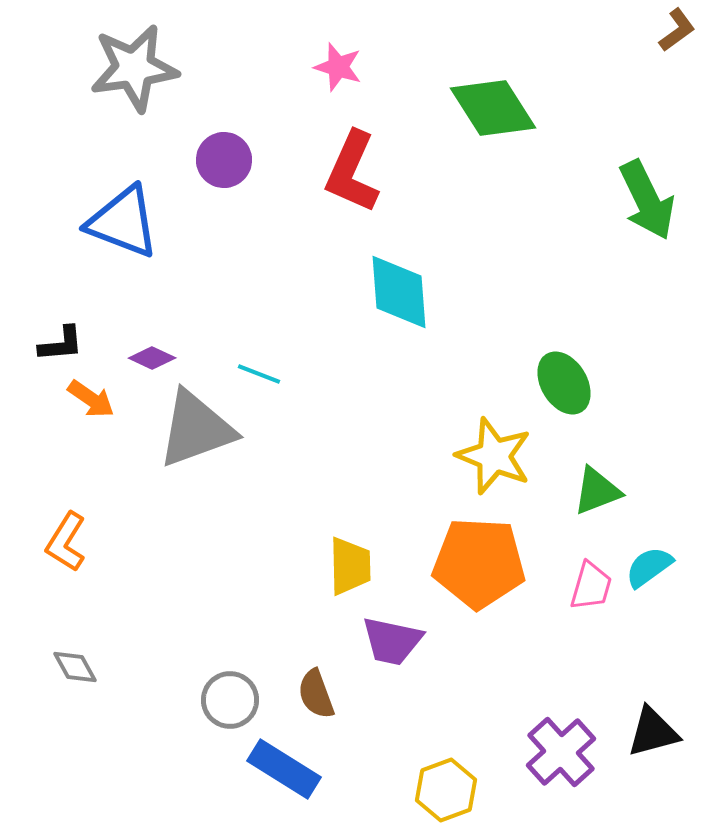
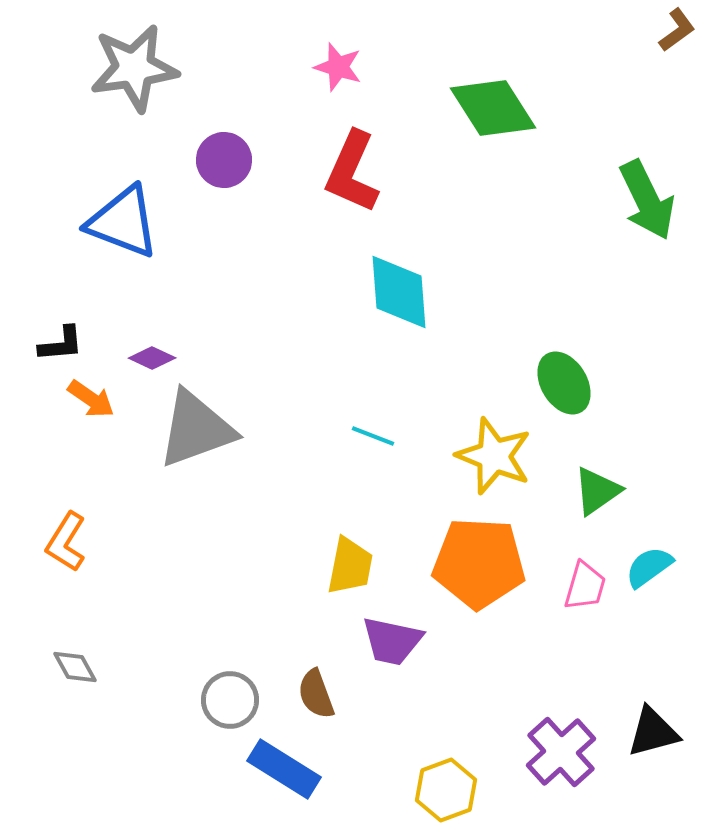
cyan line: moved 114 px right, 62 px down
green triangle: rotated 14 degrees counterclockwise
yellow trapezoid: rotated 12 degrees clockwise
pink trapezoid: moved 6 px left
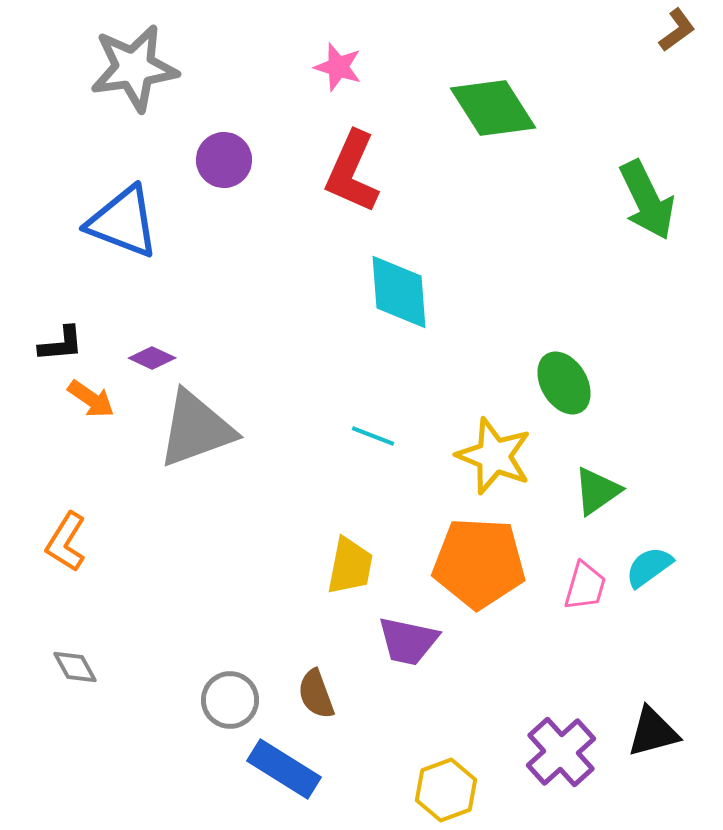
purple trapezoid: moved 16 px right
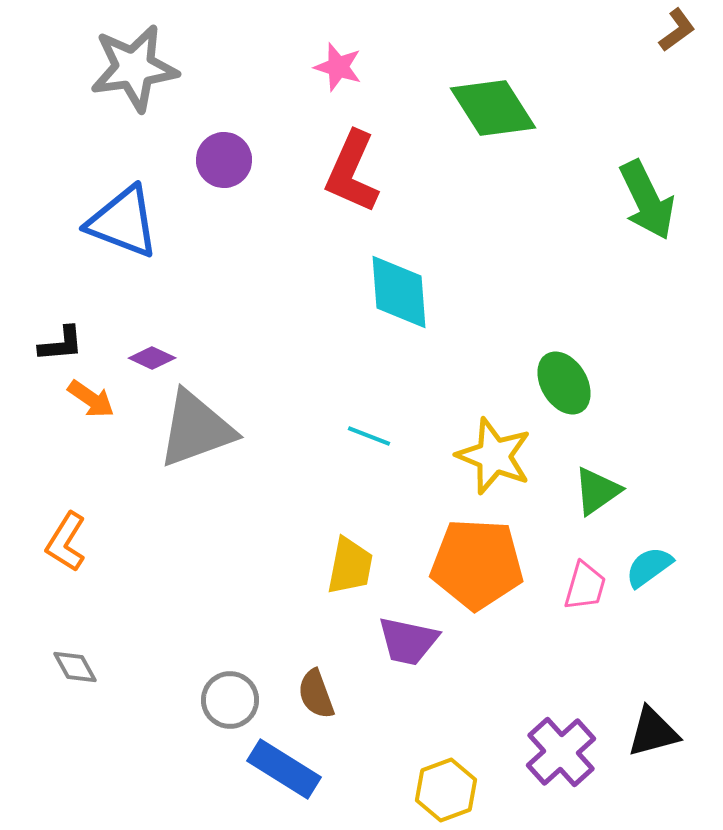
cyan line: moved 4 px left
orange pentagon: moved 2 px left, 1 px down
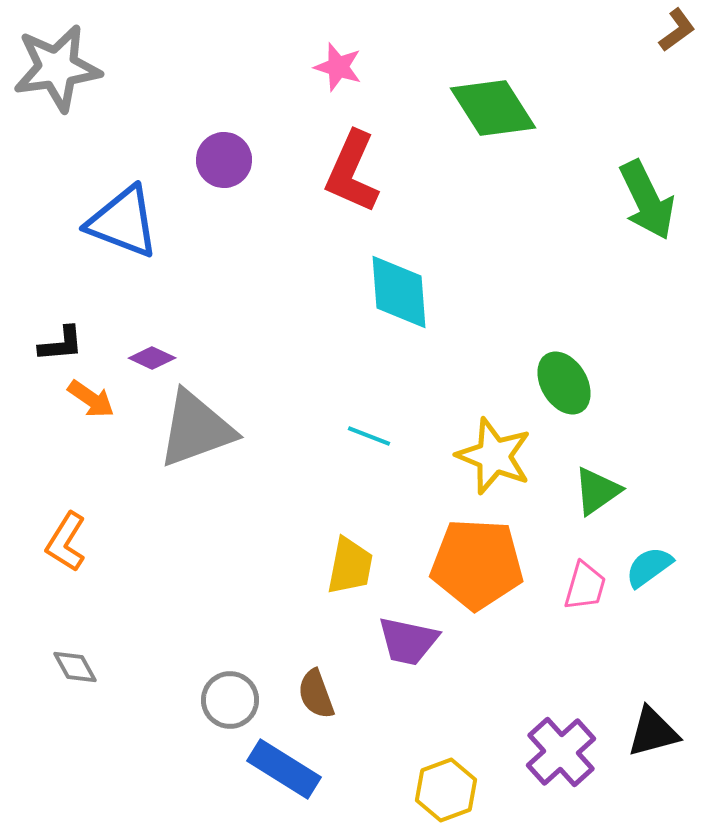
gray star: moved 77 px left
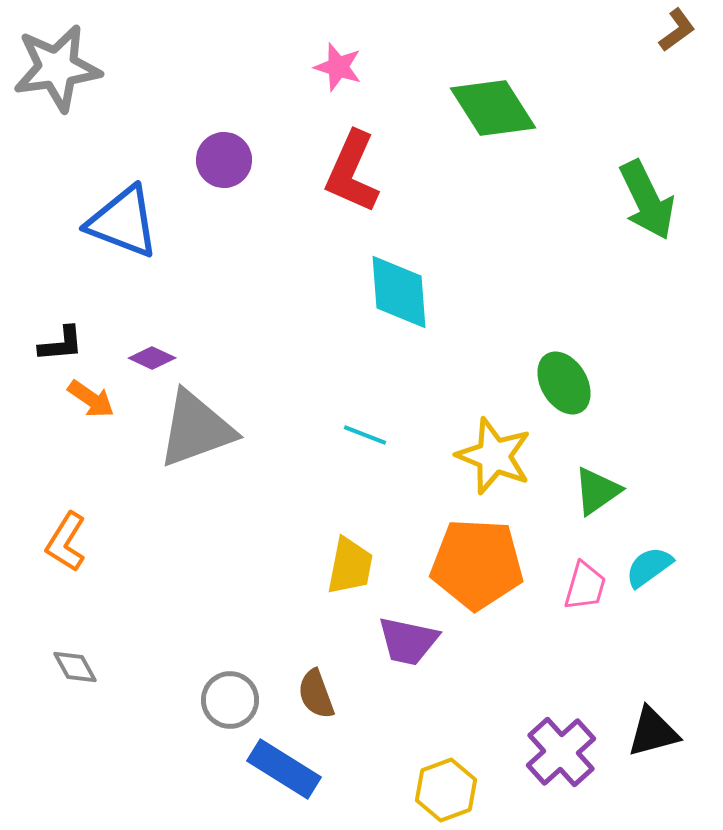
cyan line: moved 4 px left, 1 px up
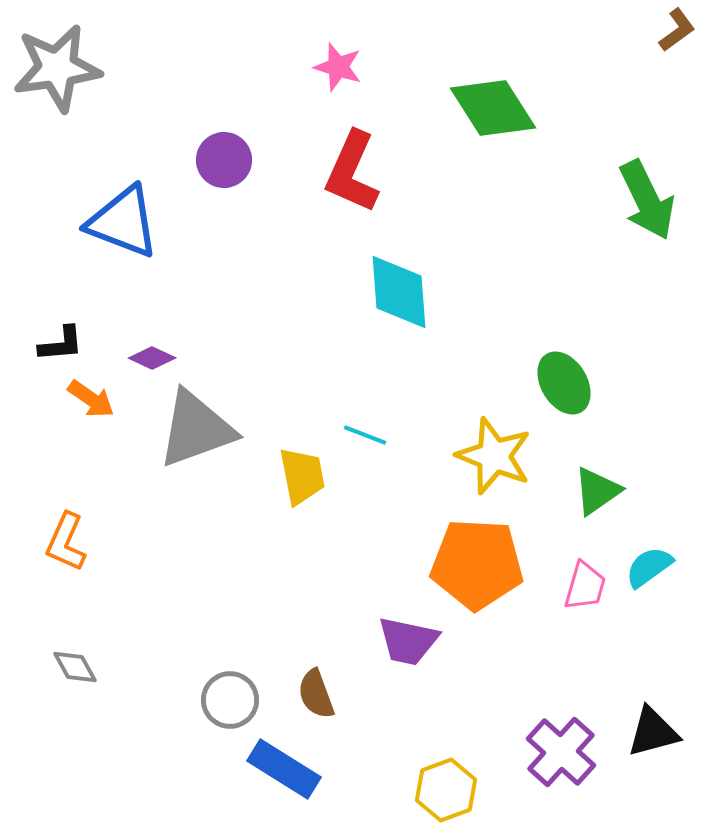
orange L-shape: rotated 8 degrees counterclockwise
yellow trapezoid: moved 48 px left, 90 px up; rotated 22 degrees counterclockwise
purple cross: rotated 6 degrees counterclockwise
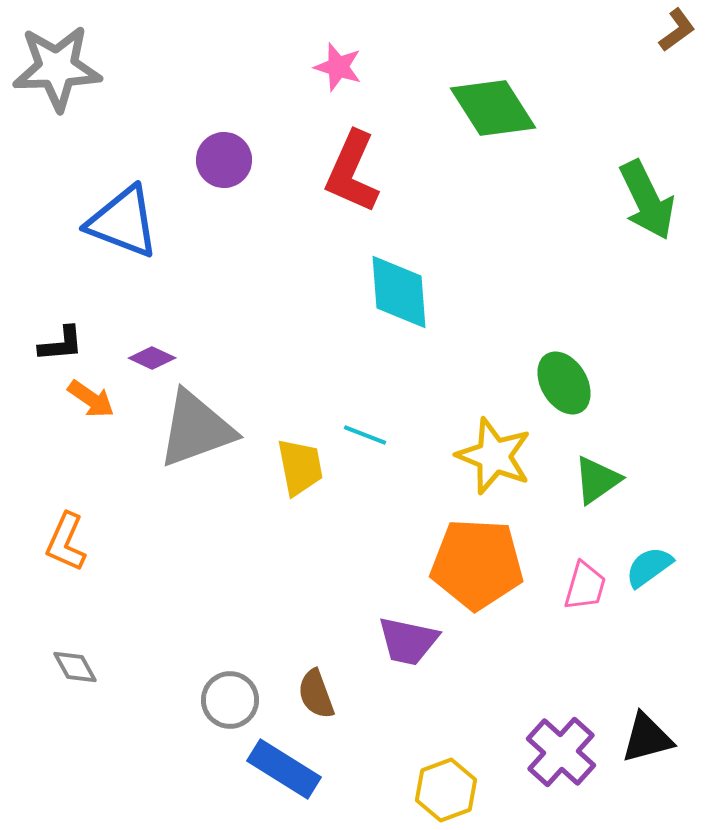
gray star: rotated 6 degrees clockwise
yellow trapezoid: moved 2 px left, 9 px up
green triangle: moved 11 px up
black triangle: moved 6 px left, 6 px down
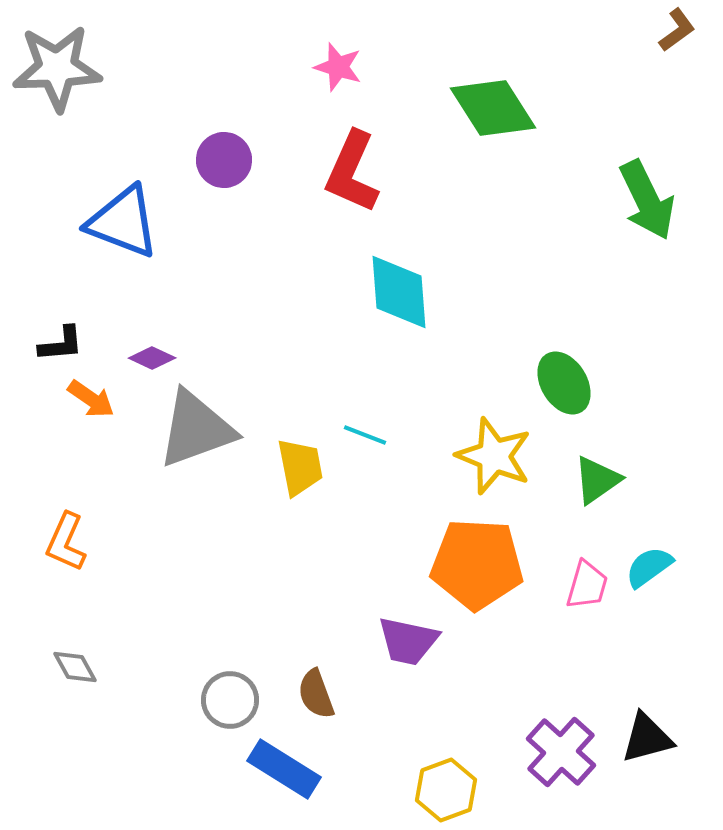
pink trapezoid: moved 2 px right, 1 px up
